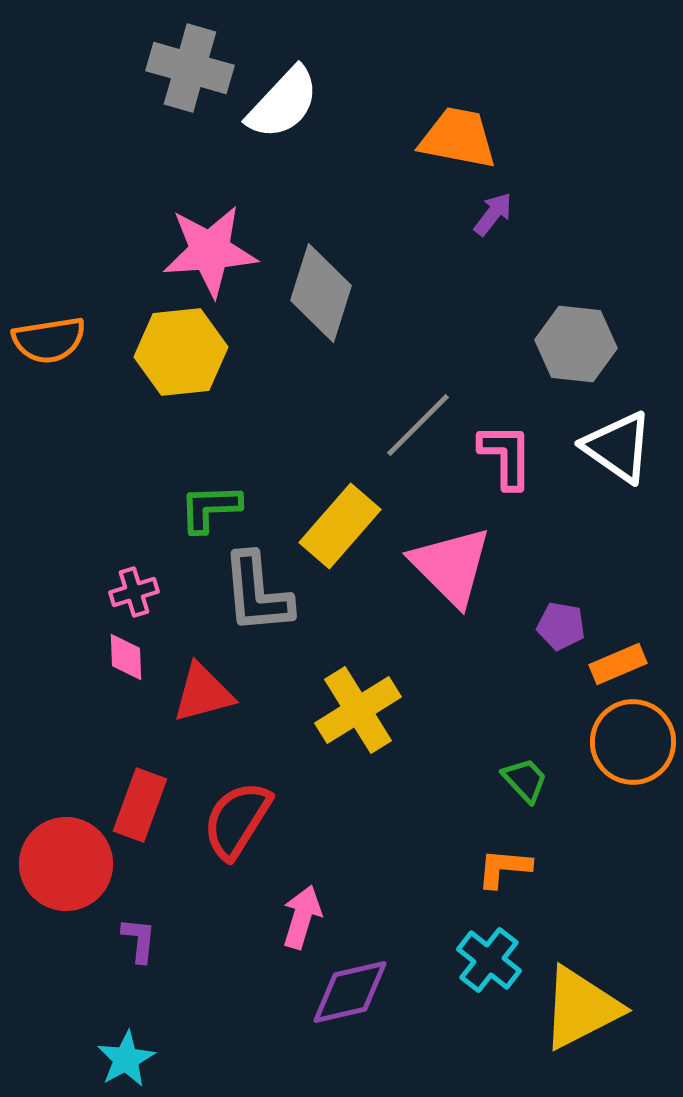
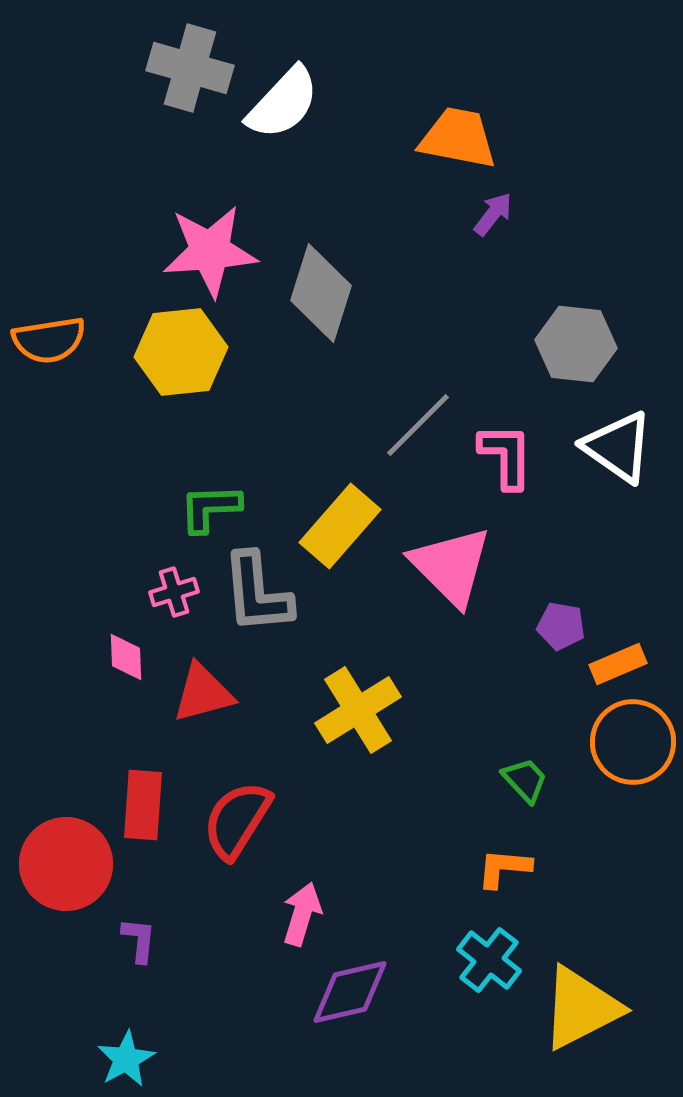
pink cross: moved 40 px right
red rectangle: moved 3 px right; rotated 16 degrees counterclockwise
pink arrow: moved 3 px up
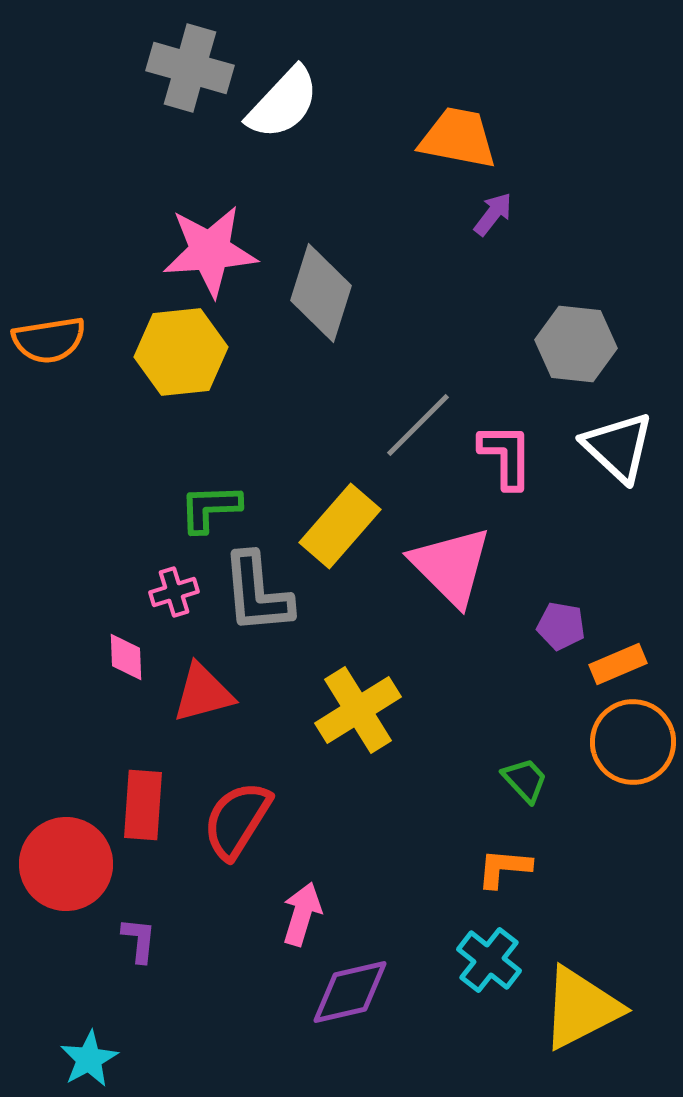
white triangle: rotated 8 degrees clockwise
cyan star: moved 37 px left
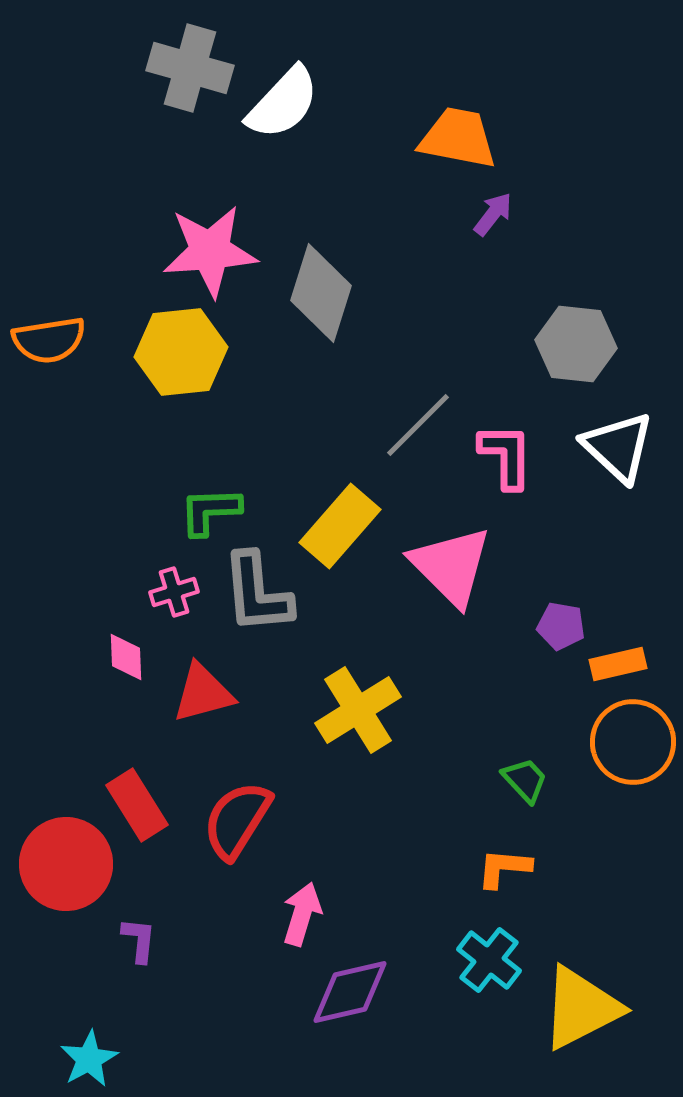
green L-shape: moved 3 px down
orange rectangle: rotated 10 degrees clockwise
red rectangle: moved 6 px left; rotated 36 degrees counterclockwise
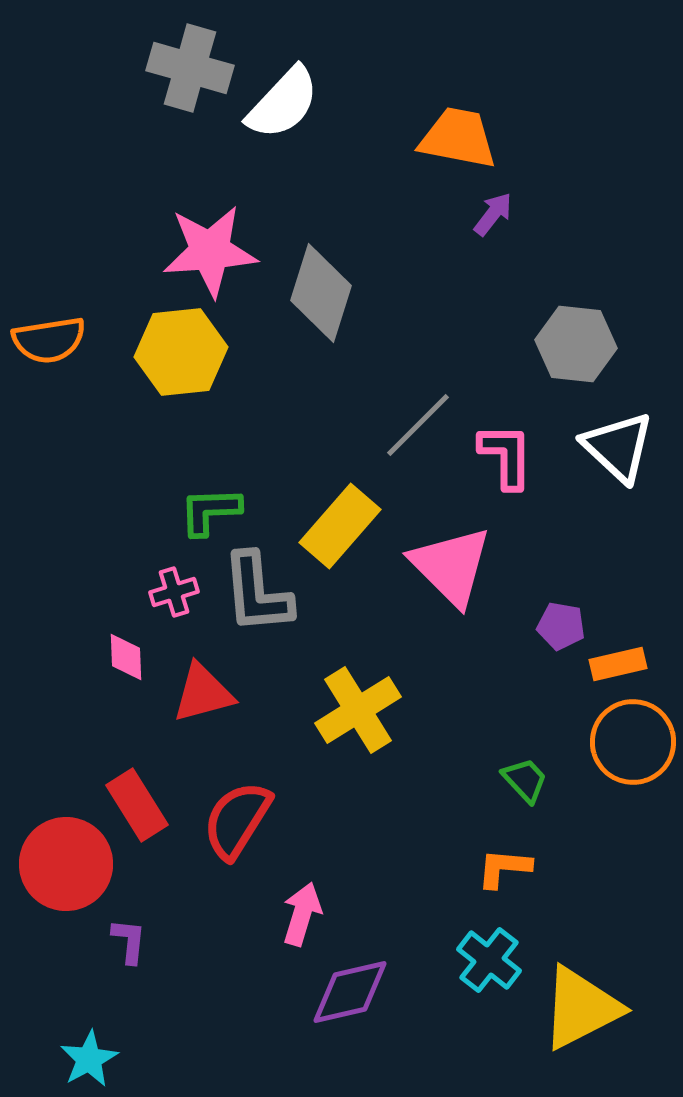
purple L-shape: moved 10 px left, 1 px down
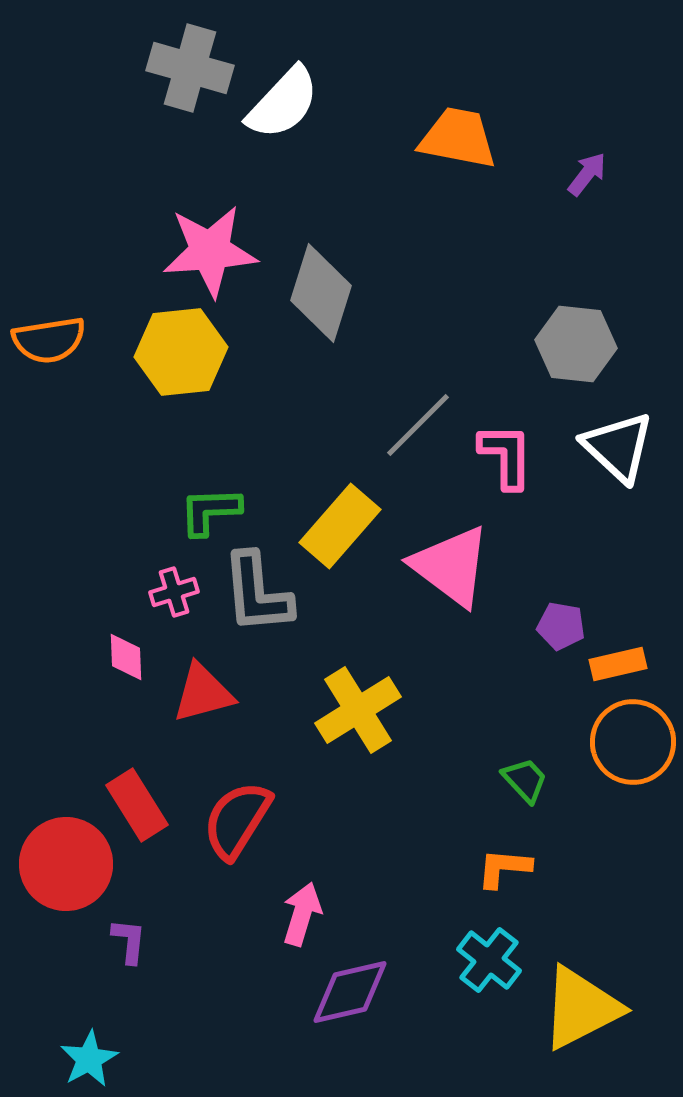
purple arrow: moved 94 px right, 40 px up
pink triangle: rotated 8 degrees counterclockwise
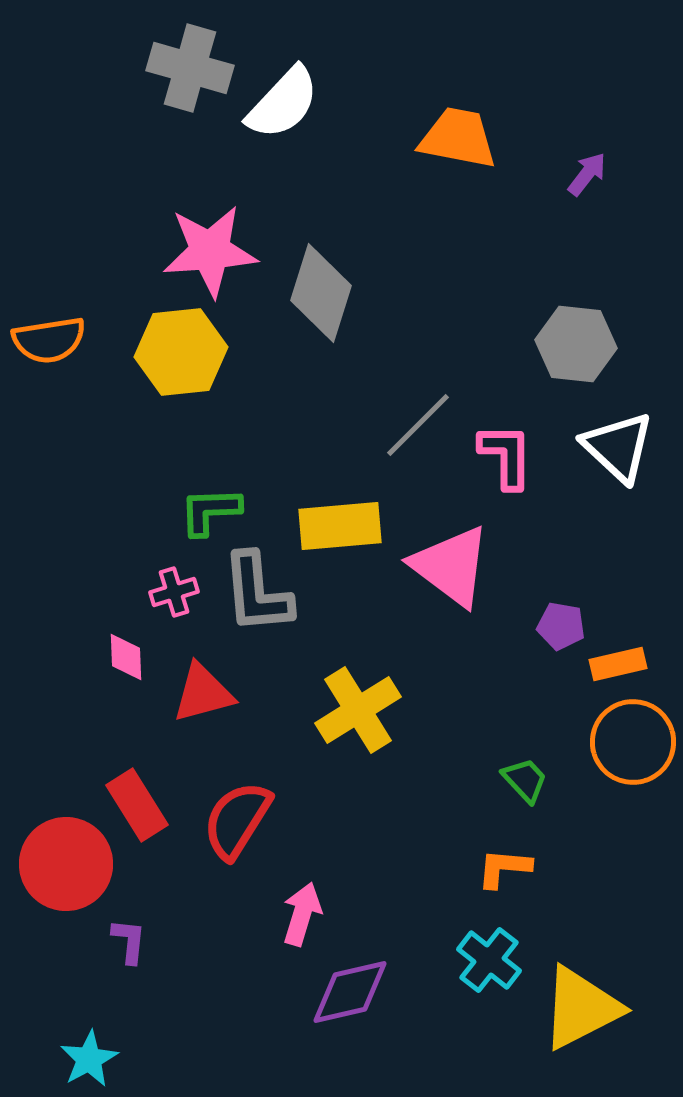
yellow rectangle: rotated 44 degrees clockwise
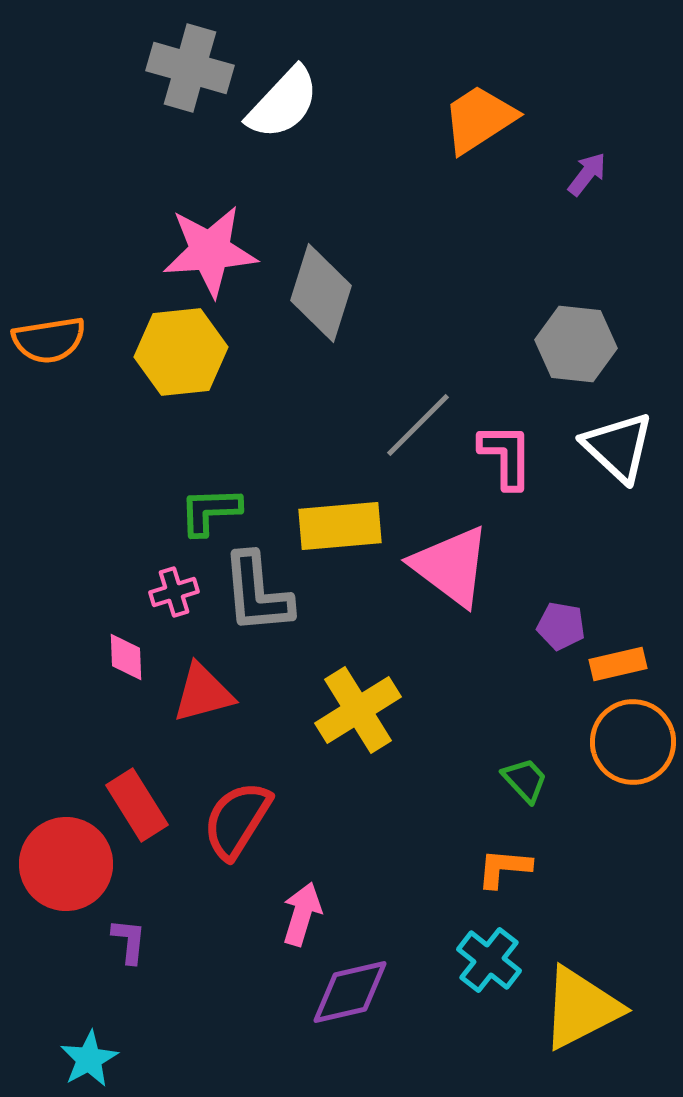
orange trapezoid: moved 21 px right, 19 px up; rotated 44 degrees counterclockwise
